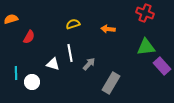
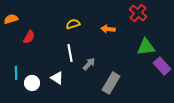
red cross: moved 7 px left; rotated 18 degrees clockwise
white triangle: moved 4 px right, 14 px down; rotated 16 degrees clockwise
white circle: moved 1 px down
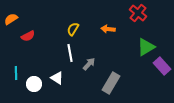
orange semicircle: rotated 16 degrees counterclockwise
yellow semicircle: moved 5 px down; rotated 40 degrees counterclockwise
red semicircle: moved 1 px left, 1 px up; rotated 32 degrees clockwise
green triangle: rotated 24 degrees counterclockwise
white circle: moved 2 px right, 1 px down
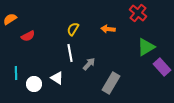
orange semicircle: moved 1 px left
purple rectangle: moved 1 px down
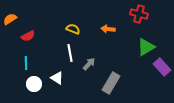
red cross: moved 1 px right, 1 px down; rotated 24 degrees counterclockwise
yellow semicircle: rotated 80 degrees clockwise
cyan line: moved 10 px right, 10 px up
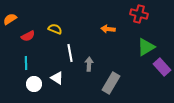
yellow semicircle: moved 18 px left
gray arrow: rotated 40 degrees counterclockwise
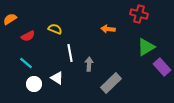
cyan line: rotated 48 degrees counterclockwise
gray rectangle: rotated 15 degrees clockwise
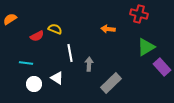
red semicircle: moved 9 px right
cyan line: rotated 32 degrees counterclockwise
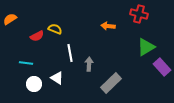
orange arrow: moved 3 px up
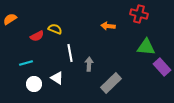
green triangle: rotated 36 degrees clockwise
cyan line: rotated 24 degrees counterclockwise
